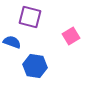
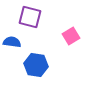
blue semicircle: rotated 12 degrees counterclockwise
blue hexagon: moved 1 px right, 1 px up
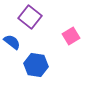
purple square: rotated 25 degrees clockwise
blue semicircle: rotated 30 degrees clockwise
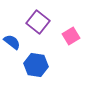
purple square: moved 8 px right, 5 px down
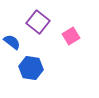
blue hexagon: moved 5 px left, 3 px down
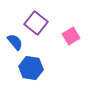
purple square: moved 2 px left, 1 px down
blue semicircle: moved 3 px right; rotated 12 degrees clockwise
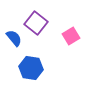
blue semicircle: moved 1 px left, 4 px up
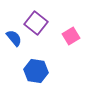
blue hexagon: moved 5 px right, 3 px down
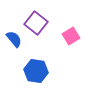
blue semicircle: moved 1 px down
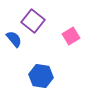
purple square: moved 3 px left, 2 px up
blue hexagon: moved 5 px right, 5 px down
